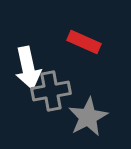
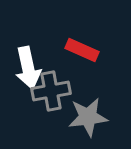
red rectangle: moved 2 px left, 8 px down
gray star: rotated 21 degrees clockwise
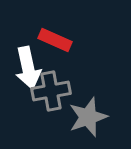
red rectangle: moved 27 px left, 10 px up
gray star: rotated 12 degrees counterclockwise
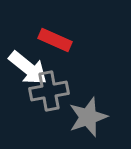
white arrow: rotated 39 degrees counterclockwise
gray cross: moved 2 px left
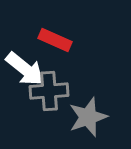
white arrow: moved 3 px left, 1 px down
gray cross: rotated 6 degrees clockwise
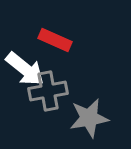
gray cross: moved 1 px left; rotated 6 degrees counterclockwise
gray star: moved 1 px right, 1 px down; rotated 9 degrees clockwise
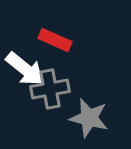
gray cross: moved 2 px right, 2 px up
gray star: rotated 24 degrees clockwise
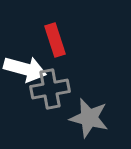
red rectangle: rotated 48 degrees clockwise
white arrow: rotated 24 degrees counterclockwise
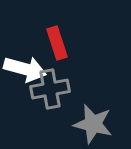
red rectangle: moved 2 px right, 3 px down
gray star: moved 4 px right, 6 px down
